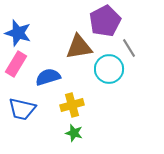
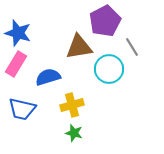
gray line: moved 3 px right, 1 px up
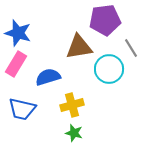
purple pentagon: moved 1 px up; rotated 20 degrees clockwise
gray line: moved 1 px left, 1 px down
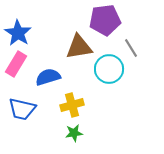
blue star: rotated 16 degrees clockwise
green star: rotated 24 degrees counterclockwise
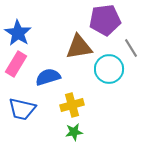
green star: moved 1 px up
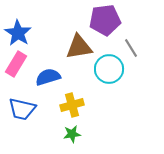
green star: moved 2 px left, 2 px down
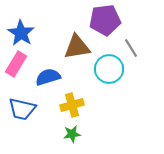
blue star: moved 3 px right
brown triangle: moved 2 px left
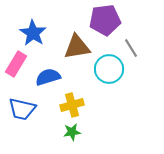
blue star: moved 12 px right
green star: moved 2 px up
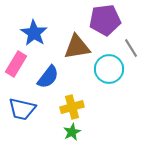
blue star: moved 1 px right
blue semicircle: rotated 145 degrees clockwise
yellow cross: moved 2 px down
green star: rotated 18 degrees counterclockwise
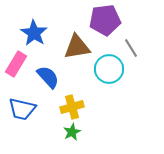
blue semicircle: rotated 80 degrees counterclockwise
